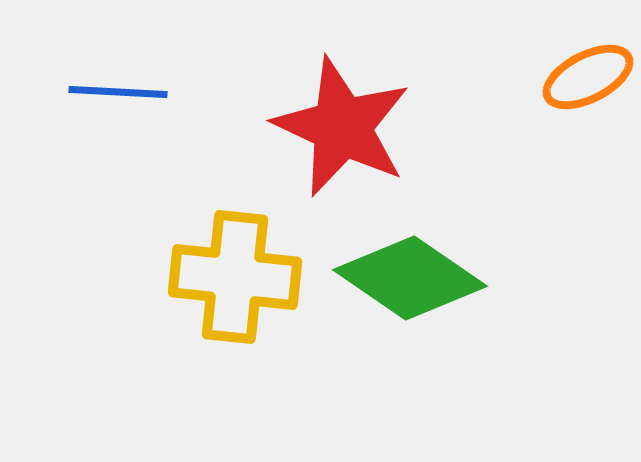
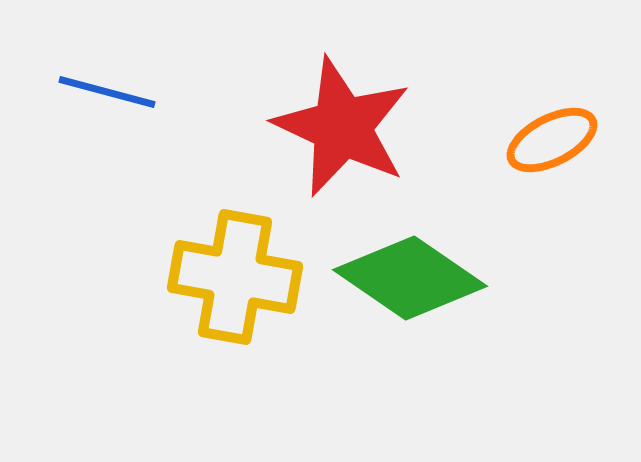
orange ellipse: moved 36 px left, 63 px down
blue line: moved 11 px left; rotated 12 degrees clockwise
yellow cross: rotated 4 degrees clockwise
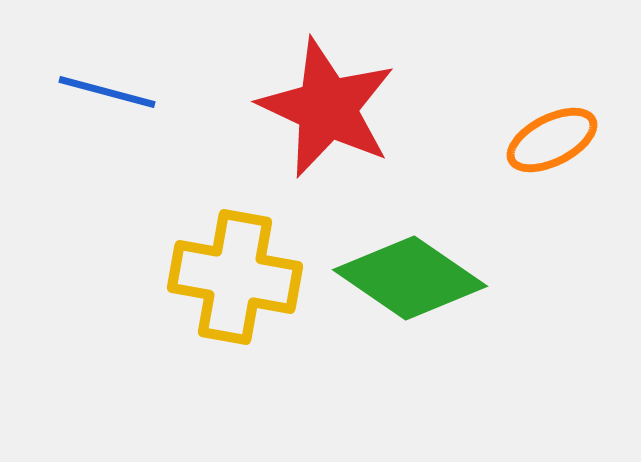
red star: moved 15 px left, 19 px up
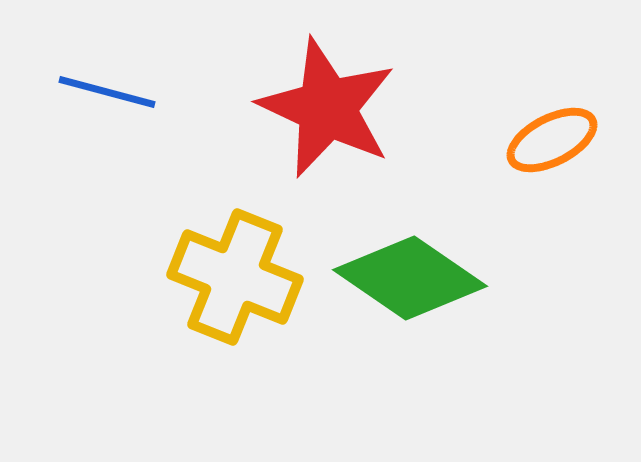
yellow cross: rotated 12 degrees clockwise
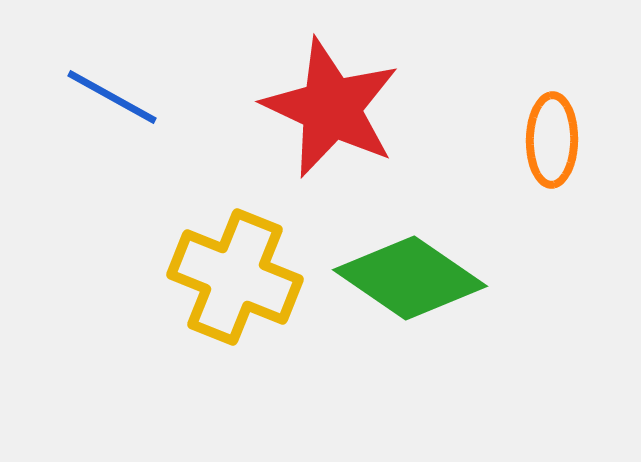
blue line: moved 5 px right, 5 px down; rotated 14 degrees clockwise
red star: moved 4 px right
orange ellipse: rotated 62 degrees counterclockwise
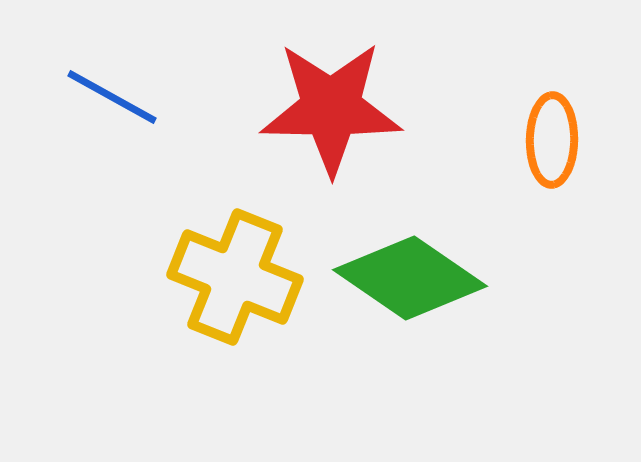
red star: rotated 24 degrees counterclockwise
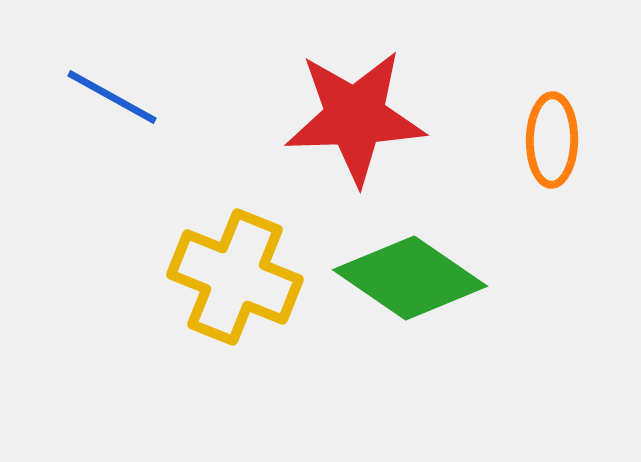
red star: moved 24 px right, 9 px down; rotated 3 degrees counterclockwise
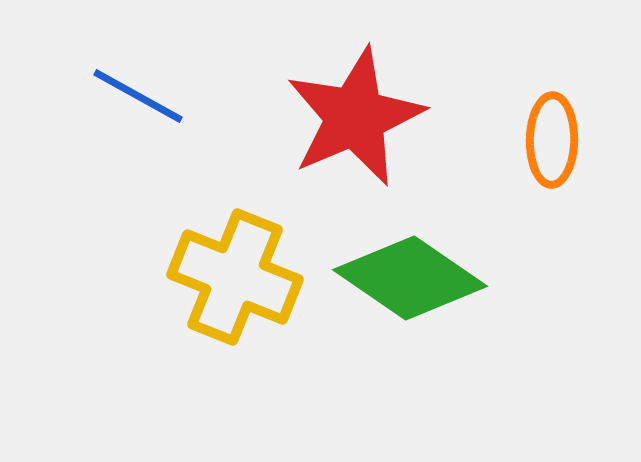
blue line: moved 26 px right, 1 px up
red star: rotated 21 degrees counterclockwise
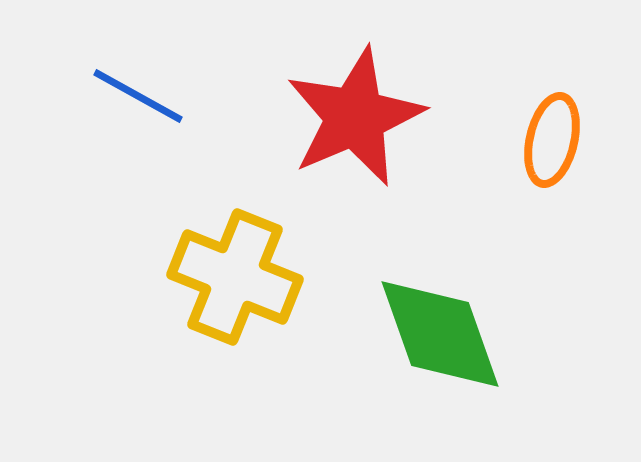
orange ellipse: rotated 12 degrees clockwise
green diamond: moved 30 px right, 56 px down; rotated 36 degrees clockwise
